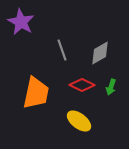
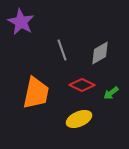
green arrow: moved 6 px down; rotated 35 degrees clockwise
yellow ellipse: moved 2 px up; rotated 60 degrees counterclockwise
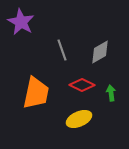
gray diamond: moved 1 px up
green arrow: rotated 119 degrees clockwise
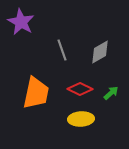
red diamond: moved 2 px left, 4 px down
green arrow: rotated 56 degrees clockwise
yellow ellipse: moved 2 px right; rotated 20 degrees clockwise
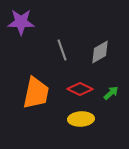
purple star: rotated 28 degrees counterclockwise
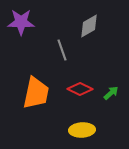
gray diamond: moved 11 px left, 26 px up
yellow ellipse: moved 1 px right, 11 px down
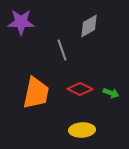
green arrow: rotated 63 degrees clockwise
